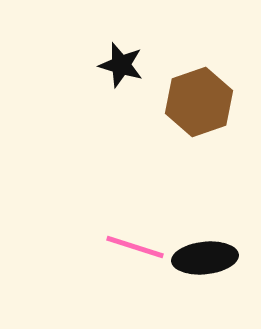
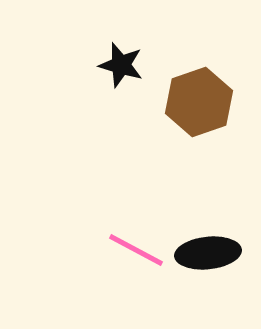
pink line: moved 1 px right, 3 px down; rotated 10 degrees clockwise
black ellipse: moved 3 px right, 5 px up
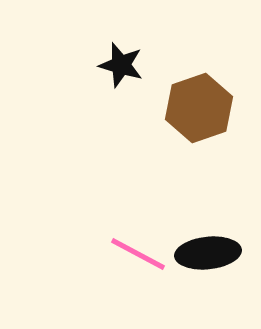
brown hexagon: moved 6 px down
pink line: moved 2 px right, 4 px down
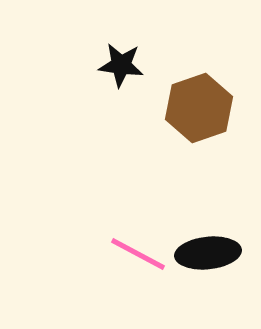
black star: rotated 9 degrees counterclockwise
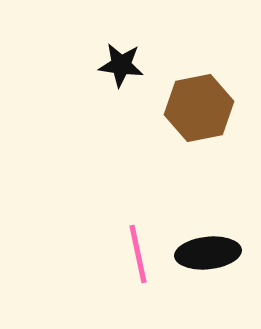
brown hexagon: rotated 8 degrees clockwise
pink line: rotated 50 degrees clockwise
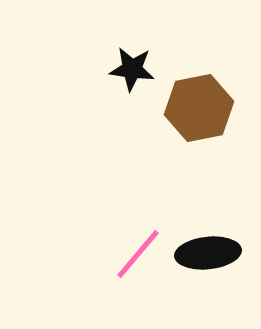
black star: moved 11 px right, 4 px down
pink line: rotated 52 degrees clockwise
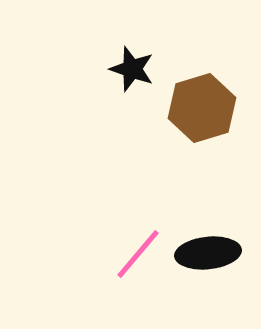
black star: rotated 12 degrees clockwise
brown hexagon: moved 3 px right; rotated 6 degrees counterclockwise
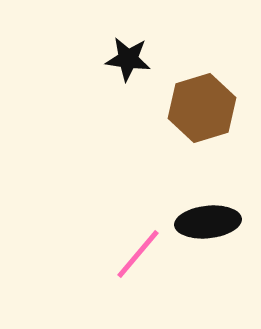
black star: moved 4 px left, 10 px up; rotated 12 degrees counterclockwise
black ellipse: moved 31 px up
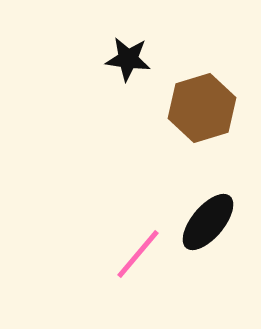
black ellipse: rotated 44 degrees counterclockwise
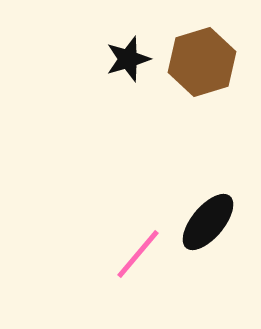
black star: rotated 24 degrees counterclockwise
brown hexagon: moved 46 px up
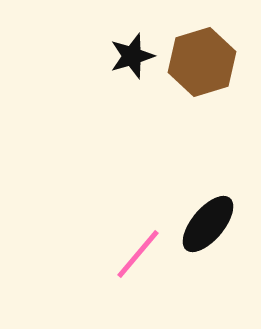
black star: moved 4 px right, 3 px up
black ellipse: moved 2 px down
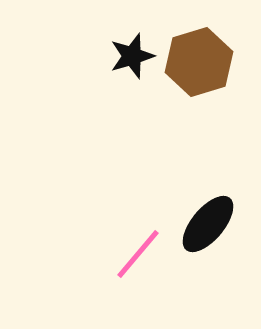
brown hexagon: moved 3 px left
